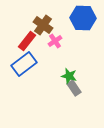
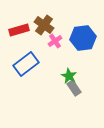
blue hexagon: moved 20 px down; rotated 10 degrees counterclockwise
brown cross: moved 1 px right
red rectangle: moved 8 px left, 11 px up; rotated 36 degrees clockwise
blue rectangle: moved 2 px right
green star: rotated 14 degrees clockwise
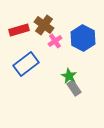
blue hexagon: rotated 25 degrees counterclockwise
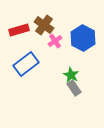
green star: moved 2 px right, 1 px up
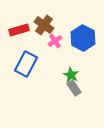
blue rectangle: rotated 25 degrees counterclockwise
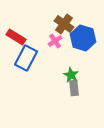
brown cross: moved 20 px right, 1 px up
red rectangle: moved 3 px left, 7 px down; rotated 48 degrees clockwise
blue hexagon: rotated 10 degrees counterclockwise
blue rectangle: moved 6 px up
gray rectangle: rotated 28 degrees clockwise
